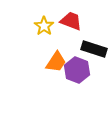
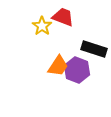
red trapezoid: moved 8 px left, 4 px up
yellow star: moved 2 px left
orange trapezoid: moved 2 px right, 4 px down
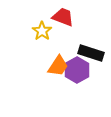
yellow star: moved 5 px down
black rectangle: moved 3 px left, 4 px down
purple hexagon: rotated 10 degrees clockwise
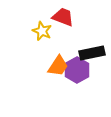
yellow star: rotated 12 degrees counterclockwise
black rectangle: moved 1 px right; rotated 30 degrees counterclockwise
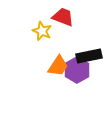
black rectangle: moved 3 px left, 3 px down
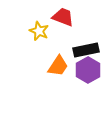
yellow star: moved 3 px left
black rectangle: moved 3 px left, 6 px up
purple hexagon: moved 11 px right
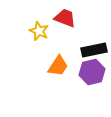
red trapezoid: moved 2 px right, 1 px down
black rectangle: moved 8 px right
purple hexagon: moved 4 px right, 2 px down; rotated 15 degrees clockwise
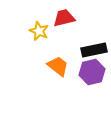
red trapezoid: moved 1 px left; rotated 35 degrees counterclockwise
orange trapezoid: rotated 85 degrees counterclockwise
